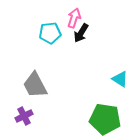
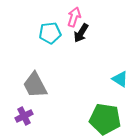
pink arrow: moved 1 px up
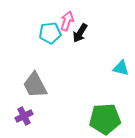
pink arrow: moved 7 px left, 4 px down
black arrow: moved 1 px left
cyan triangle: moved 1 px right, 11 px up; rotated 18 degrees counterclockwise
green pentagon: rotated 12 degrees counterclockwise
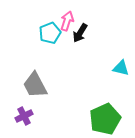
cyan pentagon: rotated 15 degrees counterclockwise
green pentagon: rotated 20 degrees counterclockwise
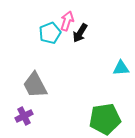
cyan triangle: rotated 18 degrees counterclockwise
green pentagon: rotated 16 degrees clockwise
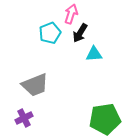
pink arrow: moved 4 px right, 7 px up
cyan triangle: moved 27 px left, 14 px up
gray trapezoid: rotated 84 degrees counterclockwise
purple cross: moved 2 px down
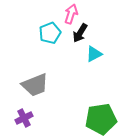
cyan triangle: rotated 24 degrees counterclockwise
green pentagon: moved 4 px left
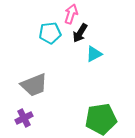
cyan pentagon: rotated 15 degrees clockwise
gray trapezoid: moved 1 px left
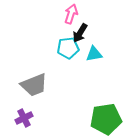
cyan pentagon: moved 18 px right, 15 px down
cyan triangle: rotated 18 degrees clockwise
green pentagon: moved 5 px right
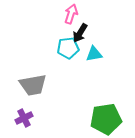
gray trapezoid: moved 1 px left; rotated 12 degrees clockwise
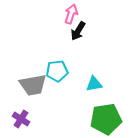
black arrow: moved 2 px left, 2 px up
cyan pentagon: moved 11 px left, 23 px down
cyan triangle: moved 30 px down
purple cross: moved 3 px left, 1 px down; rotated 30 degrees counterclockwise
